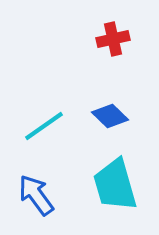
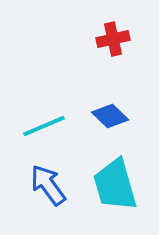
cyan line: rotated 12 degrees clockwise
blue arrow: moved 12 px right, 10 px up
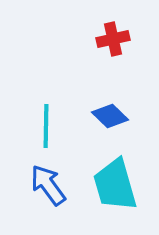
cyan line: moved 2 px right; rotated 66 degrees counterclockwise
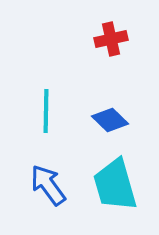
red cross: moved 2 px left
blue diamond: moved 4 px down
cyan line: moved 15 px up
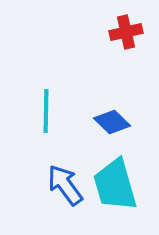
red cross: moved 15 px right, 7 px up
blue diamond: moved 2 px right, 2 px down
blue arrow: moved 17 px right
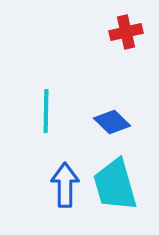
blue arrow: rotated 36 degrees clockwise
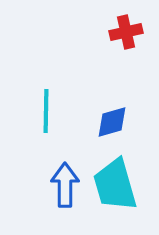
blue diamond: rotated 60 degrees counterclockwise
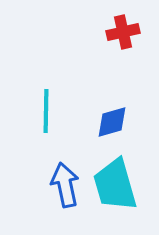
red cross: moved 3 px left
blue arrow: rotated 12 degrees counterclockwise
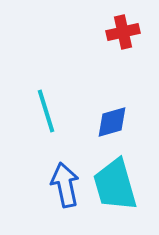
cyan line: rotated 18 degrees counterclockwise
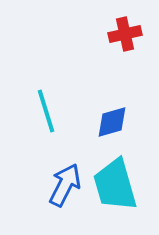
red cross: moved 2 px right, 2 px down
blue arrow: rotated 39 degrees clockwise
